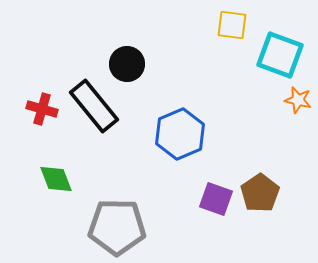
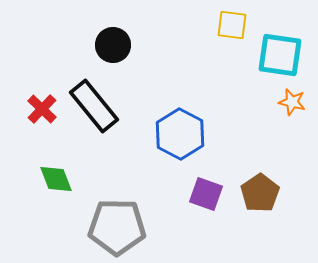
cyan square: rotated 12 degrees counterclockwise
black circle: moved 14 px left, 19 px up
orange star: moved 6 px left, 2 px down
red cross: rotated 28 degrees clockwise
blue hexagon: rotated 9 degrees counterclockwise
purple square: moved 10 px left, 5 px up
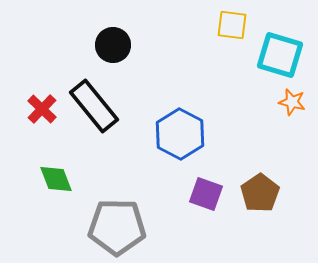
cyan square: rotated 9 degrees clockwise
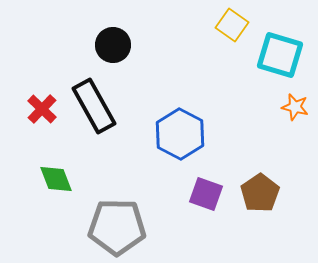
yellow square: rotated 28 degrees clockwise
orange star: moved 3 px right, 5 px down
black rectangle: rotated 10 degrees clockwise
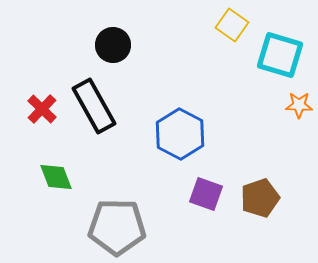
orange star: moved 4 px right, 2 px up; rotated 12 degrees counterclockwise
green diamond: moved 2 px up
brown pentagon: moved 5 px down; rotated 15 degrees clockwise
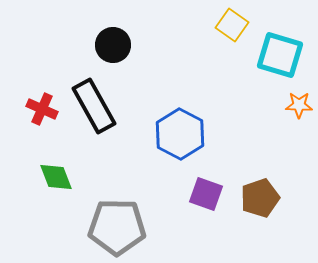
red cross: rotated 20 degrees counterclockwise
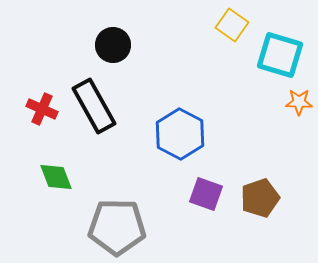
orange star: moved 3 px up
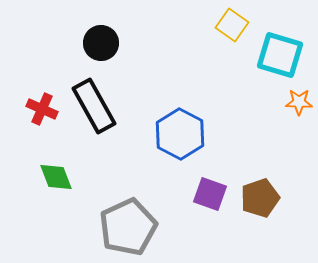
black circle: moved 12 px left, 2 px up
purple square: moved 4 px right
gray pentagon: moved 11 px right; rotated 26 degrees counterclockwise
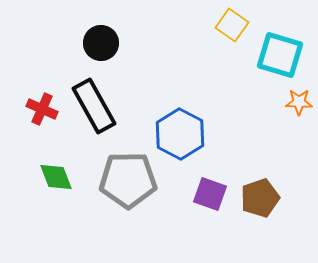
gray pentagon: moved 47 px up; rotated 24 degrees clockwise
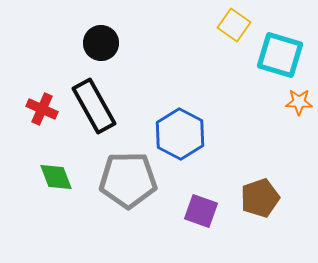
yellow square: moved 2 px right
purple square: moved 9 px left, 17 px down
